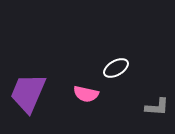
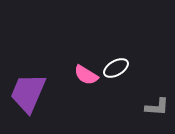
pink semicircle: moved 19 px up; rotated 20 degrees clockwise
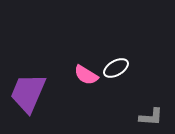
gray L-shape: moved 6 px left, 10 px down
